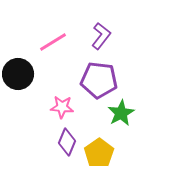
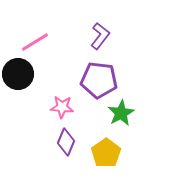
purple L-shape: moved 1 px left
pink line: moved 18 px left
purple diamond: moved 1 px left
yellow pentagon: moved 7 px right
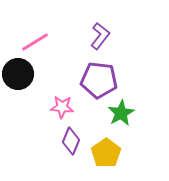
purple diamond: moved 5 px right, 1 px up
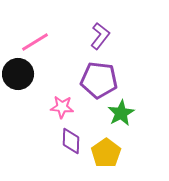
purple diamond: rotated 20 degrees counterclockwise
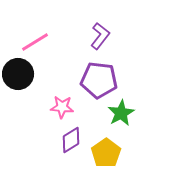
purple diamond: moved 1 px up; rotated 56 degrees clockwise
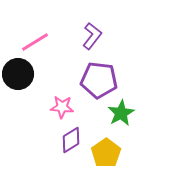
purple L-shape: moved 8 px left
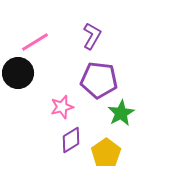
purple L-shape: rotated 8 degrees counterclockwise
black circle: moved 1 px up
pink star: rotated 20 degrees counterclockwise
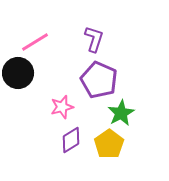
purple L-shape: moved 2 px right, 3 px down; rotated 12 degrees counterclockwise
purple pentagon: rotated 18 degrees clockwise
yellow pentagon: moved 3 px right, 9 px up
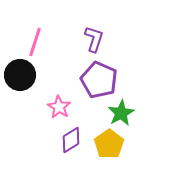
pink line: rotated 40 degrees counterclockwise
black circle: moved 2 px right, 2 px down
pink star: moved 3 px left; rotated 25 degrees counterclockwise
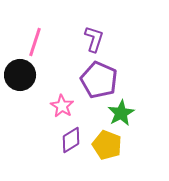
pink star: moved 3 px right, 1 px up
yellow pentagon: moved 2 px left, 1 px down; rotated 16 degrees counterclockwise
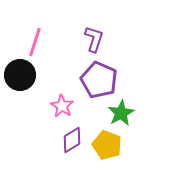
purple diamond: moved 1 px right
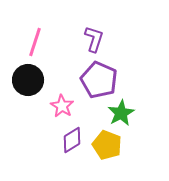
black circle: moved 8 px right, 5 px down
